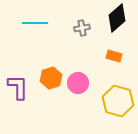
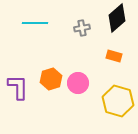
orange hexagon: moved 1 px down
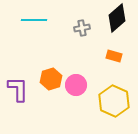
cyan line: moved 1 px left, 3 px up
pink circle: moved 2 px left, 2 px down
purple L-shape: moved 2 px down
yellow hexagon: moved 4 px left; rotated 8 degrees clockwise
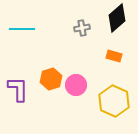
cyan line: moved 12 px left, 9 px down
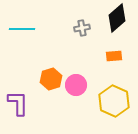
orange rectangle: rotated 21 degrees counterclockwise
purple L-shape: moved 14 px down
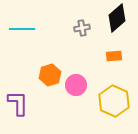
orange hexagon: moved 1 px left, 4 px up
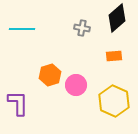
gray cross: rotated 21 degrees clockwise
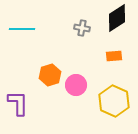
black diamond: rotated 8 degrees clockwise
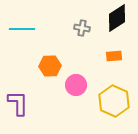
orange hexagon: moved 9 px up; rotated 15 degrees clockwise
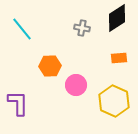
cyan line: rotated 50 degrees clockwise
orange rectangle: moved 5 px right, 2 px down
